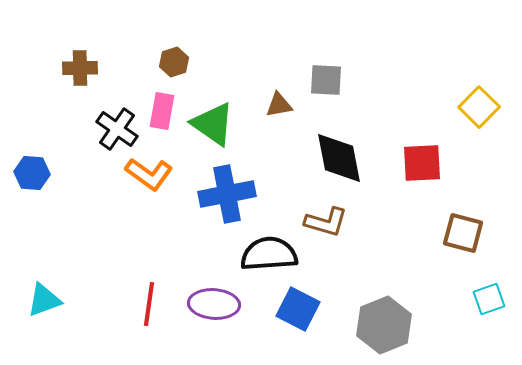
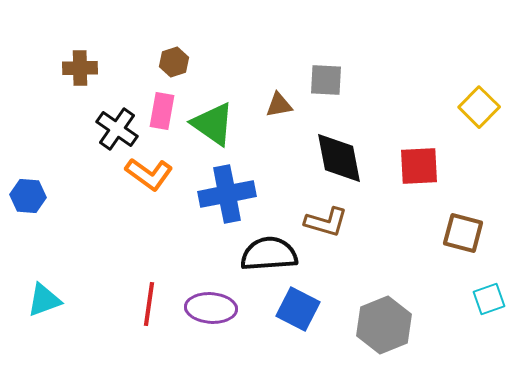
red square: moved 3 px left, 3 px down
blue hexagon: moved 4 px left, 23 px down
purple ellipse: moved 3 px left, 4 px down
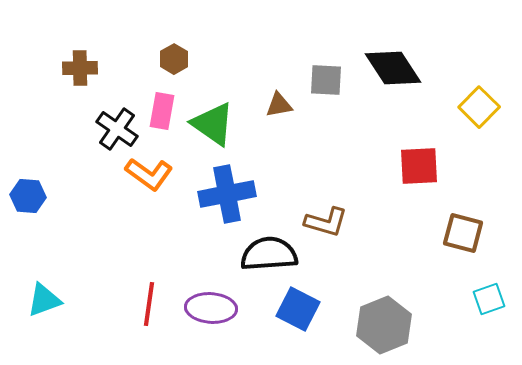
brown hexagon: moved 3 px up; rotated 12 degrees counterclockwise
black diamond: moved 54 px right, 90 px up; rotated 22 degrees counterclockwise
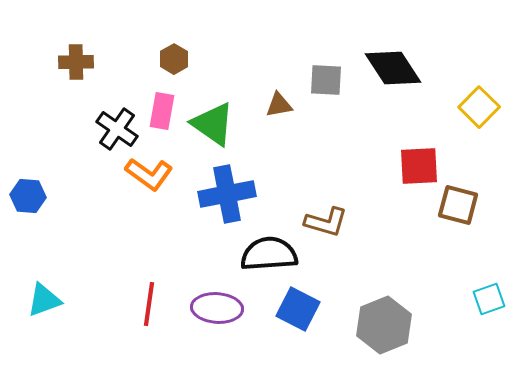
brown cross: moved 4 px left, 6 px up
brown square: moved 5 px left, 28 px up
purple ellipse: moved 6 px right
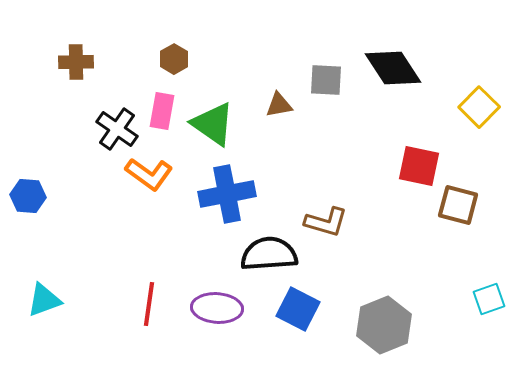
red square: rotated 15 degrees clockwise
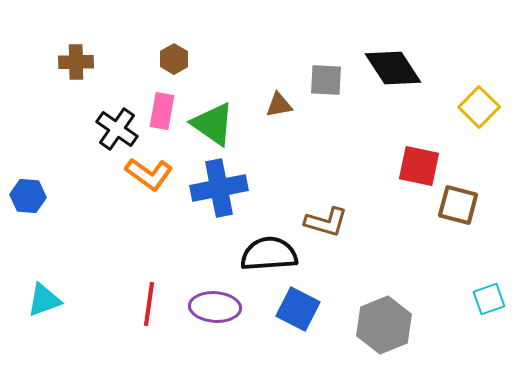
blue cross: moved 8 px left, 6 px up
purple ellipse: moved 2 px left, 1 px up
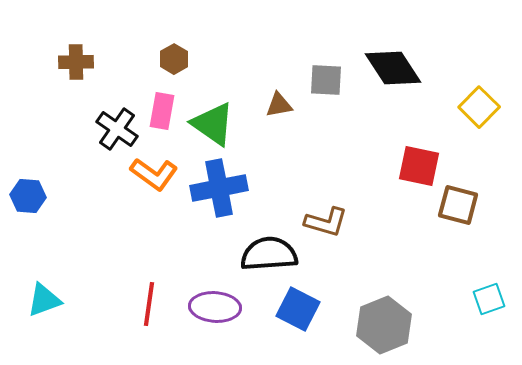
orange L-shape: moved 5 px right
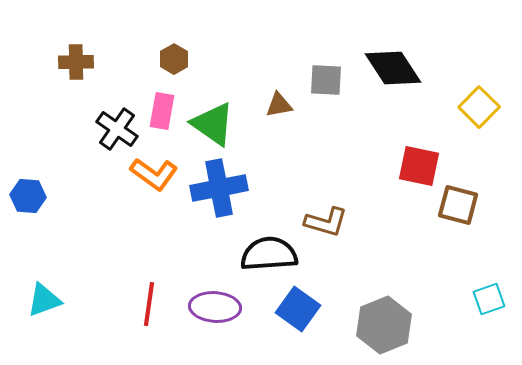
blue square: rotated 9 degrees clockwise
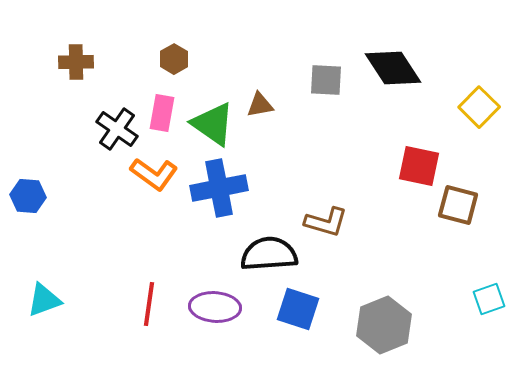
brown triangle: moved 19 px left
pink rectangle: moved 2 px down
blue square: rotated 18 degrees counterclockwise
